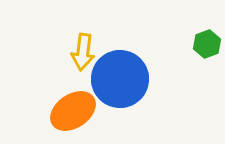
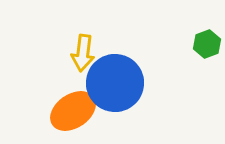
yellow arrow: moved 1 px down
blue circle: moved 5 px left, 4 px down
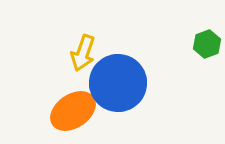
yellow arrow: rotated 12 degrees clockwise
blue circle: moved 3 px right
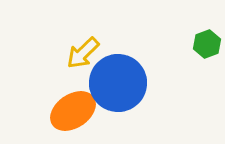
yellow arrow: rotated 27 degrees clockwise
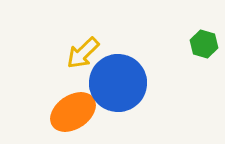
green hexagon: moved 3 px left; rotated 24 degrees counterclockwise
orange ellipse: moved 1 px down
